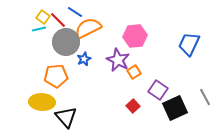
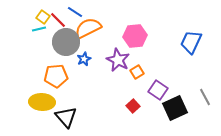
blue trapezoid: moved 2 px right, 2 px up
orange square: moved 3 px right
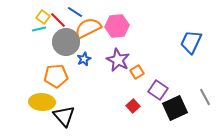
pink hexagon: moved 18 px left, 10 px up
black triangle: moved 2 px left, 1 px up
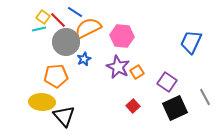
pink hexagon: moved 5 px right, 10 px down; rotated 10 degrees clockwise
purple star: moved 7 px down
purple square: moved 9 px right, 8 px up
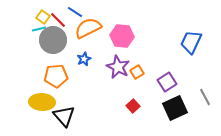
gray circle: moved 13 px left, 2 px up
purple square: rotated 24 degrees clockwise
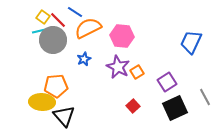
cyan line: moved 2 px down
orange pentagon: moved 10 px down
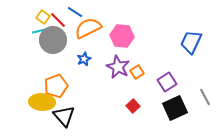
orange pentagon: rotated 15 degrees counterclockwise
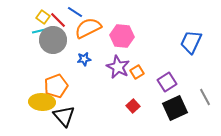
blue star: rotated 16 degrees clockwise
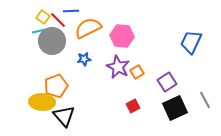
blue line: moved 4 px left, 1 px up; rotated 35 degrees counterclockwise
gray circle: moved 1 px left, 1 px down
gray line: moved 3 px down
red square: rotated 16 degrees clockwise
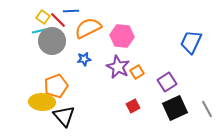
gray line: moved 2 px right, 9 px down
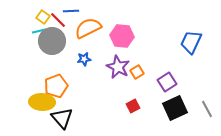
black triangle: moved 2 px left, 2 px down
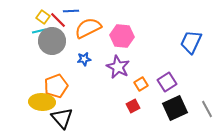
orange square: moved 4 px right, 12 px down
